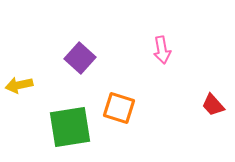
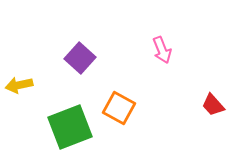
pink arrow: rotated 12 degrees counterclockwise
orange square: rotated 12 degrees clockwise
green square: rotated 12 degrees counterclockwise
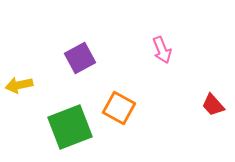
purple square: rotated 20 degrees clockwise
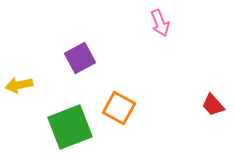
pink arrow: moved 2 px left, 27 px up
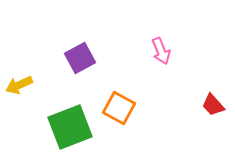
pink arrow: moved 1 px right, 28 px down
yellow arrow: rotated 12 degrees counterclockwise
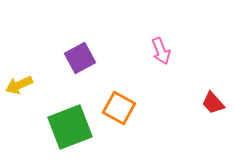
red trapezoid: moved 2 px up
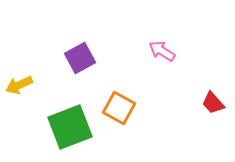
pink arrow: moved 1 px right; rotated 144 degrees clockwise
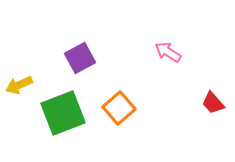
pink arrow: moved 6 px right, 1 px down
orange square: rotated 20 degrees clockwise
green square: moved 7 px left, 14 px up
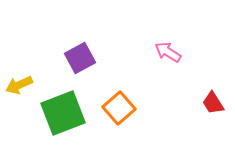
red trapezoid: rotated 10 degrees clockwise
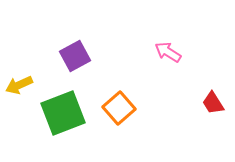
purple square: moved 5 px left, 2 px up
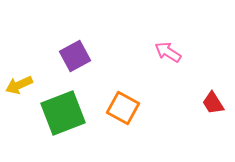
orange square: moved 4 px right; rotated 20 degrees counterclockwise
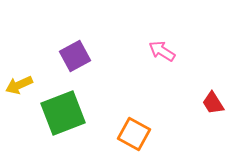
pink arrow: moved 6 px left, 1 px up
orange square: moved 11 px right, 26 px down
